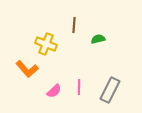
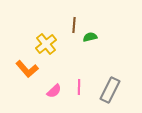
green semicircle: moved 8 px left, 2 px up
yellow cross: rotated 30 degrees clockwise
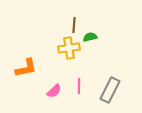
yellow cross: moved 23 px right, 4 px down; rotated 30 degrees clockwise
orange L-shape: moved 1 px left, 1 px up; rotated 60 degrees counterclockwise
pink line: moved 1 px up
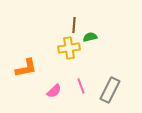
pink line: moved 2 px right; rotated 21 degrees counterclockwise
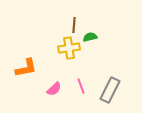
pink semicircle: moved 2 px up
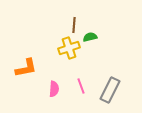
yellow cross: rotated 10 degrees counterclockwise
pink semicircle: rotated 42 degrees counterclockwise
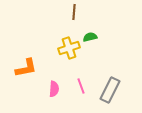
brown line: moved 13 px up
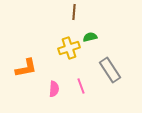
gray rectangle: moved 20 px up; rotated 60 degrees counterclockwise
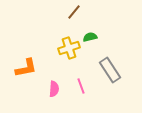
brown line: rotated 35 degrees clockwise
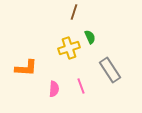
brown line: rotated 21 degrees counterclockwise
green semicircle: rotated 80 degrees clockwise
orange L-shape: rotated 15 degrees clockwise
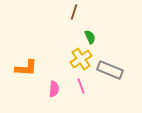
yellow cross: moved 12 px right, 11 px down; rotated 15 degrees counterclockwise
gray rectangle: rotated 35 degrees counterclockwise
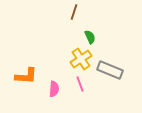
orange L-shape: moved 8 px down
pink line: moved 1 px left, 2 px up
